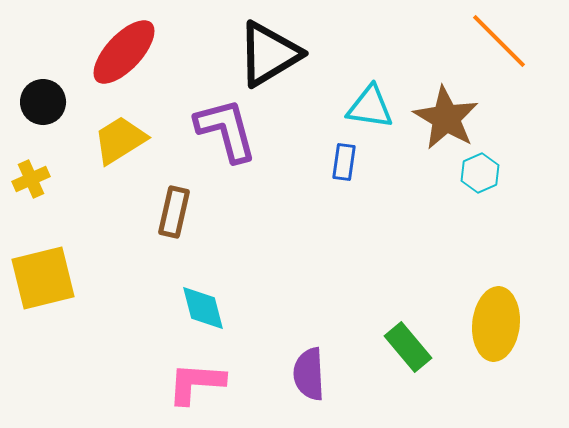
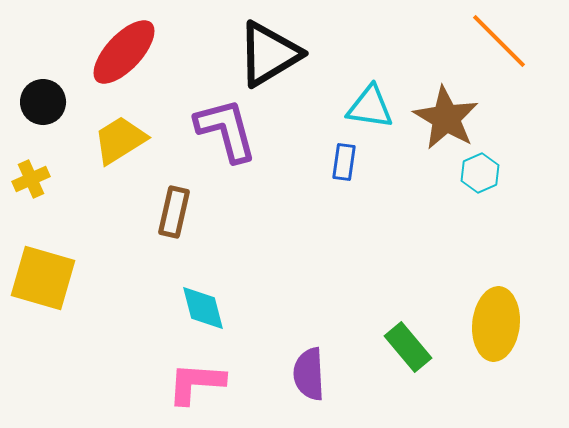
yellow square: rotated 30 degrees clockwise
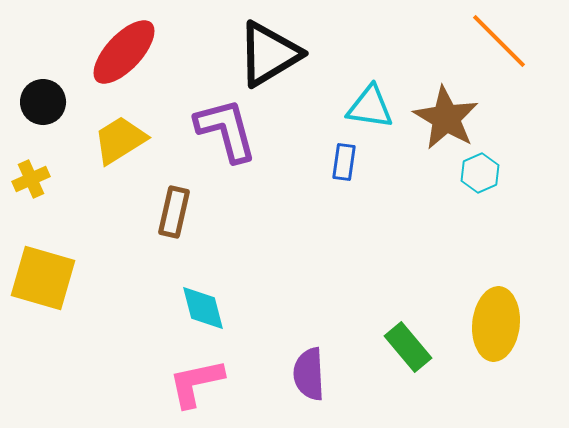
pink L-shape: rotated 16 degrees counterclockwise
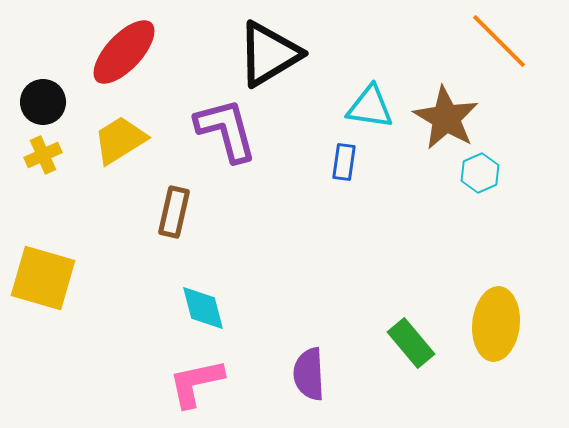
yellow cross: moved 12 px right, 24 px up
green rectangle: moved 3 px right, 4 px up
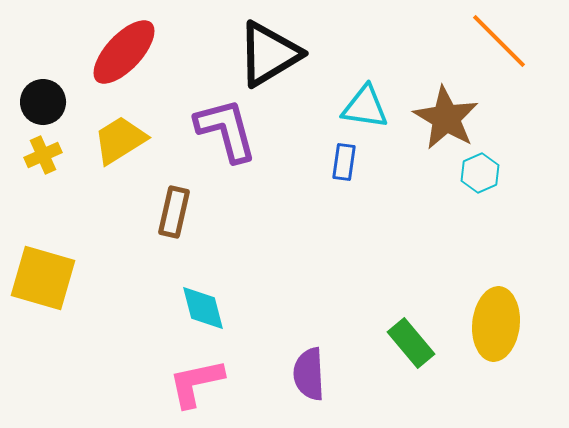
cyan triangle: moved 5 px left
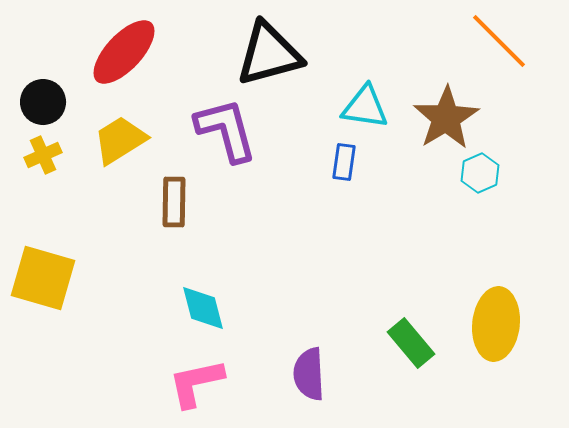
black triangle: rotated 16 degrees clockwise
brown star: rotated 10 degrees clockwise
brown rectangle: moved 10 px up; rotated 12 degrees counterclockwise
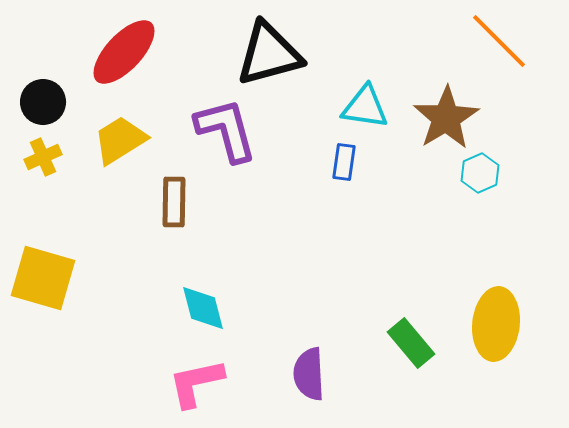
yellow cross: moved 2 px down
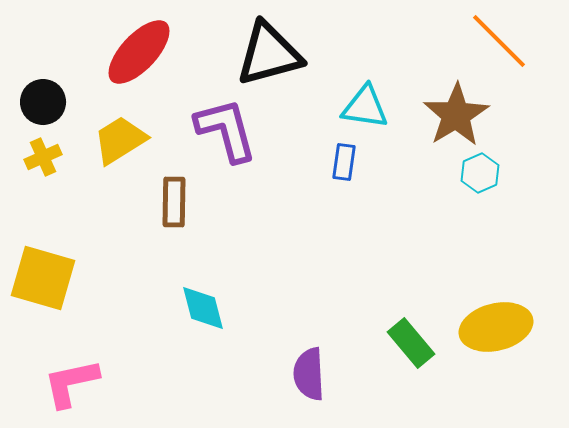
red ellipse: moved 15 px right
brown star: moved 10 px right, 3 px up
yellow ellipse: moved 3 px down; rotated 70 degrees clockwise
pink L-shape: moved 125 px left
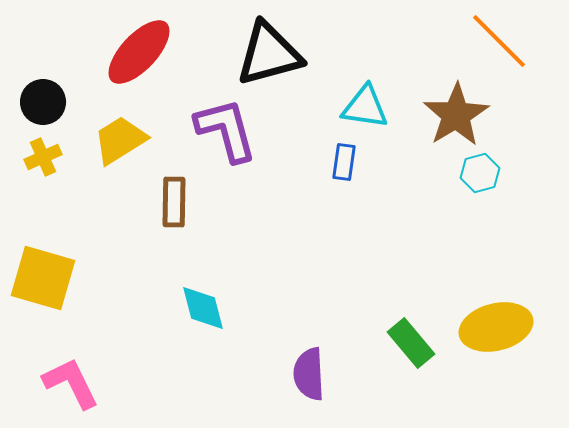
cyan hexagon: rotated 9 degrees clockwise
pink L-shape: rotated 76 degrees clockwise
